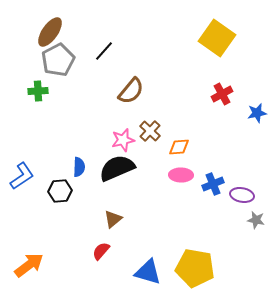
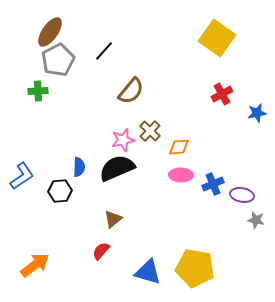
orange arrow: moved 6 px right
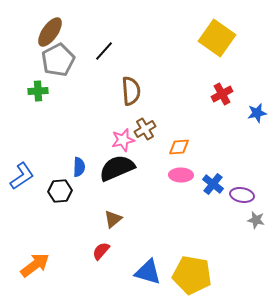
brown semicircle: rotated 44 degrees counterclockwise
brown cross: moved 5 px left, 2 px up; rotated 15 degrees clockwise
blue cross: rotated 30 degrees counterclockwise
yellow pentagon: moved 3 px left, 7 px down
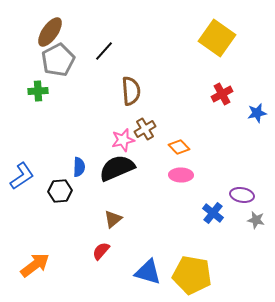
orange diamond: rotated 50 degrees clockwise
blue cross: moved 29 px down
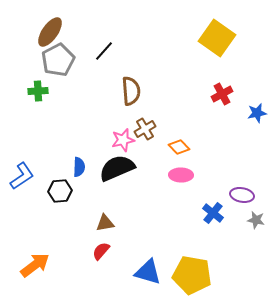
brown triangle: moved 8 px left, 4 px down; rotated 30 degrees clockwise
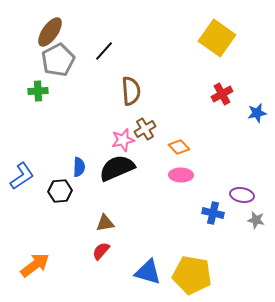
blue cross: rotated 25 degrees counterclockwise
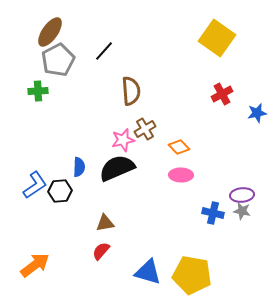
blue L-shape: moved 13 px right, 9 px down
purple ellipse: rotated 15 degrees counterclockwise
gray star: moved 14 px left, 9 px up
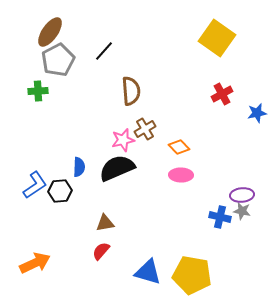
blue cross: moved 7 px right, 4 px down
orange arrow: moved 2 px up; rotated 12 degrees clockwise
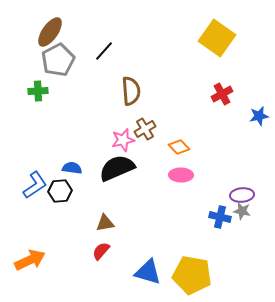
blue star: moved 2 px right, 3 px down
blue semicircle: moved 7 px left, 1 px down; rotated 84 degrees counterclockwise
orange arrow: moved 5 px left, 3 px up
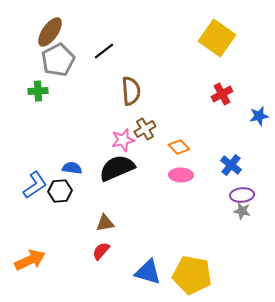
black line: rotated 10 degrees clockwise
blue cross: moved 11 px right, 52 px up; rotated 25 degrees clockwise
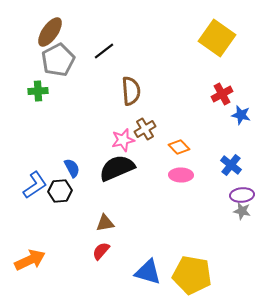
blue star: moved 18 px left, 1 px up; rotated 24 degrees clockwise
blue semicircle: rotated 54 degrees clockwise
